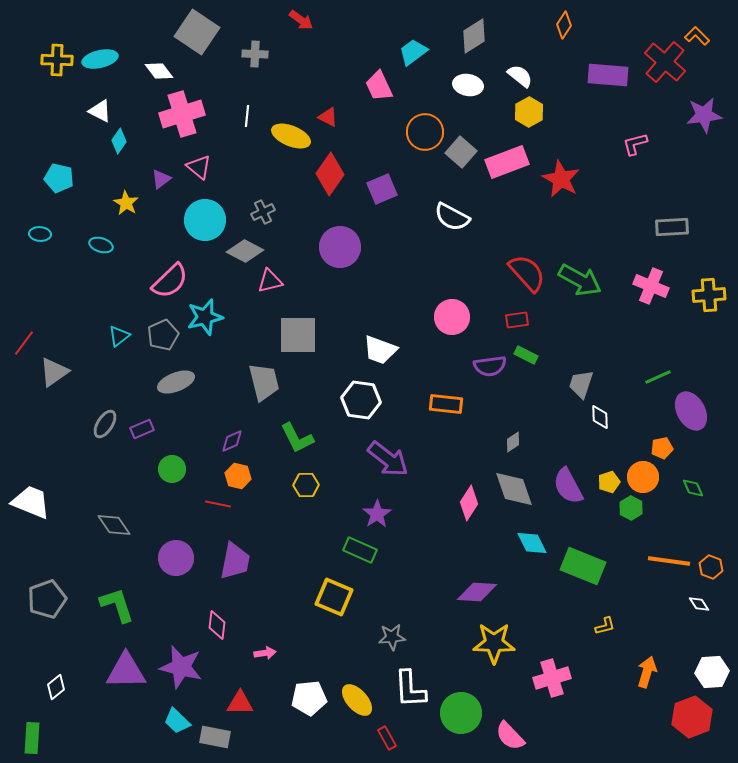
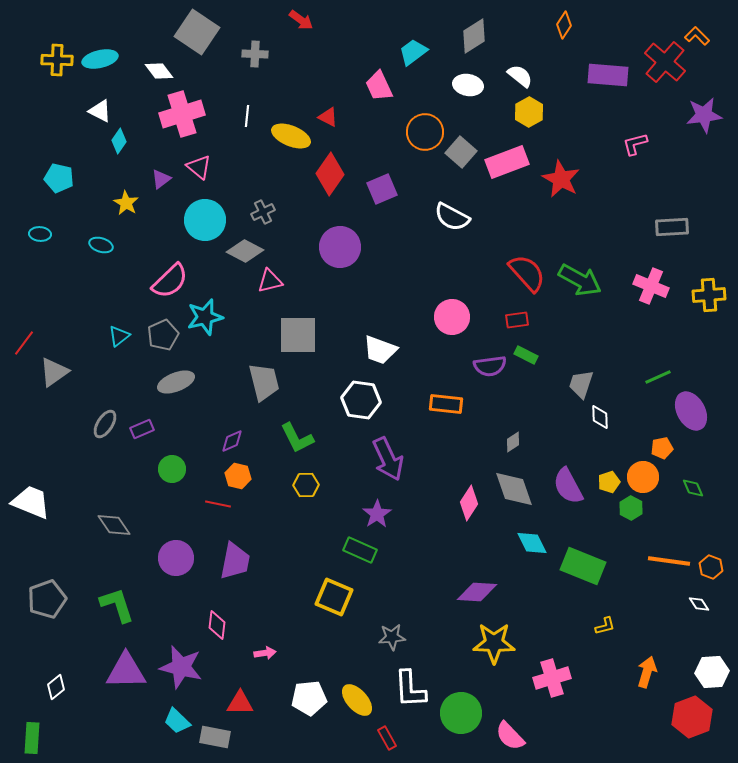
purple arrow at (388, 459): rotated 27 degrees clockwise
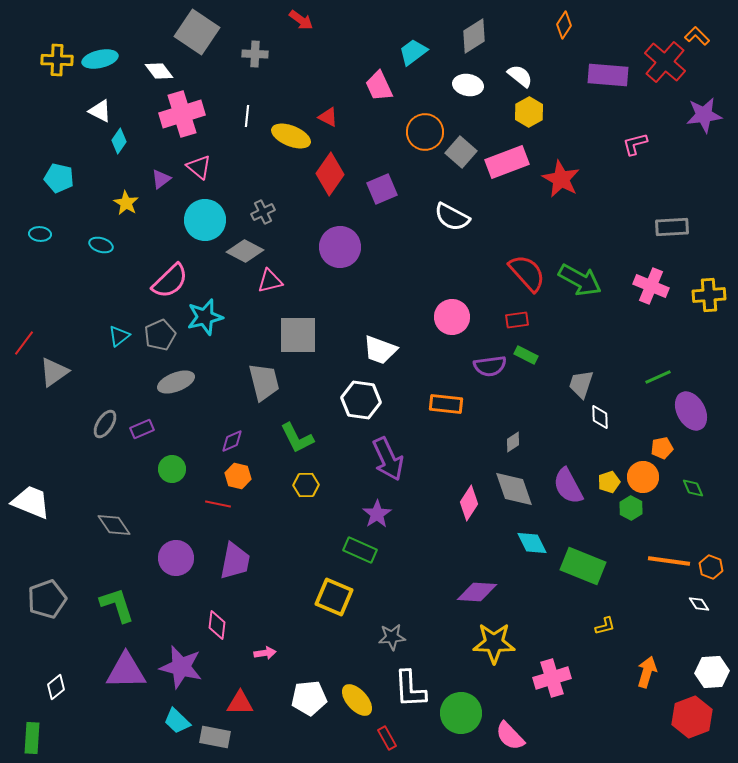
gray pentagon at (163, 335): moved 3 px left
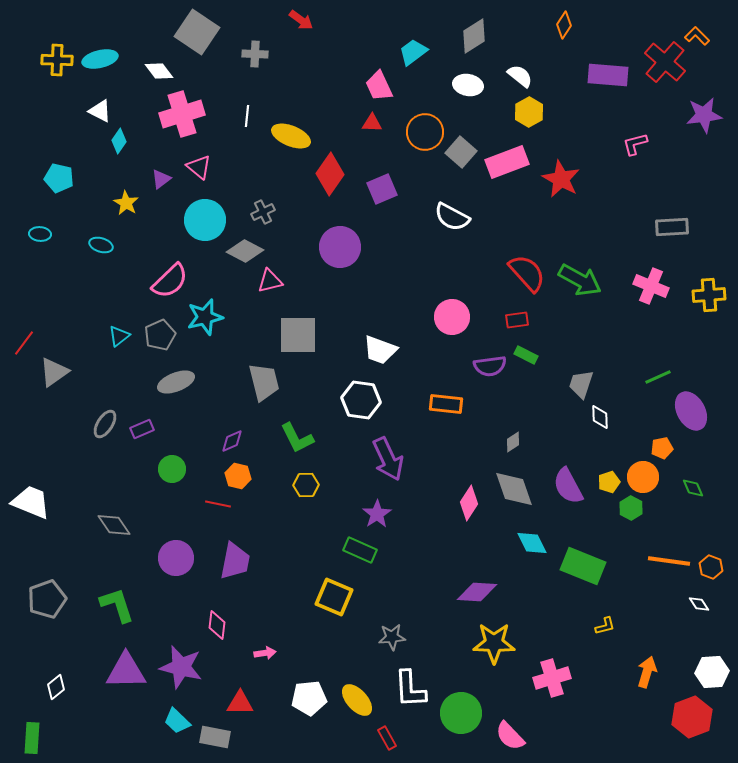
red triangle at (328, 117): moved 44 px right, 6 px down; rotated 25 degrees counterclockwise
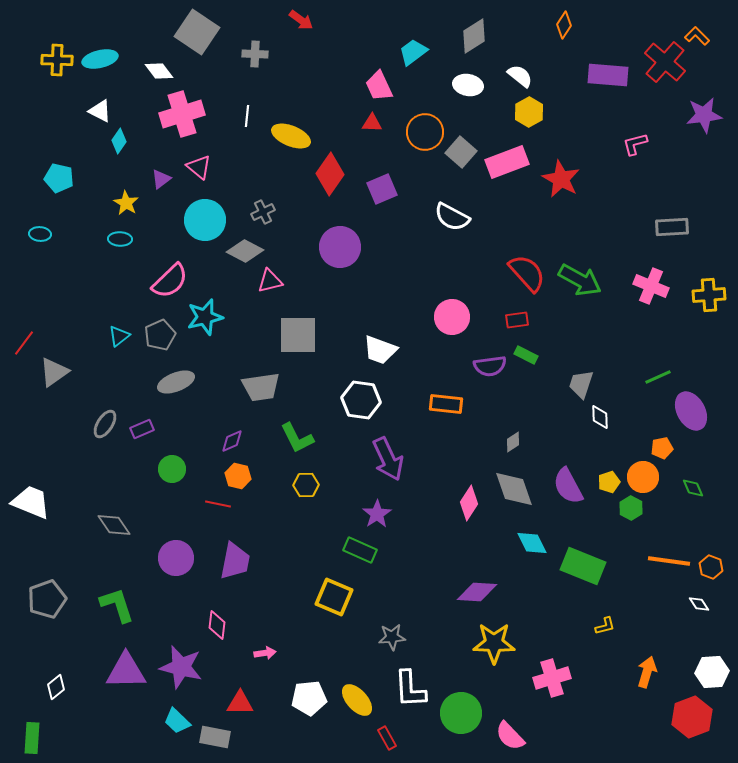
cyan ellipse at (101, 245): moved 19 px right, 6 px up; rotated 15 degrees counterclockwise
gray trapezoid at (264, 382): moved 3 px left, 5 px down; rotated 96 degrees clockwise
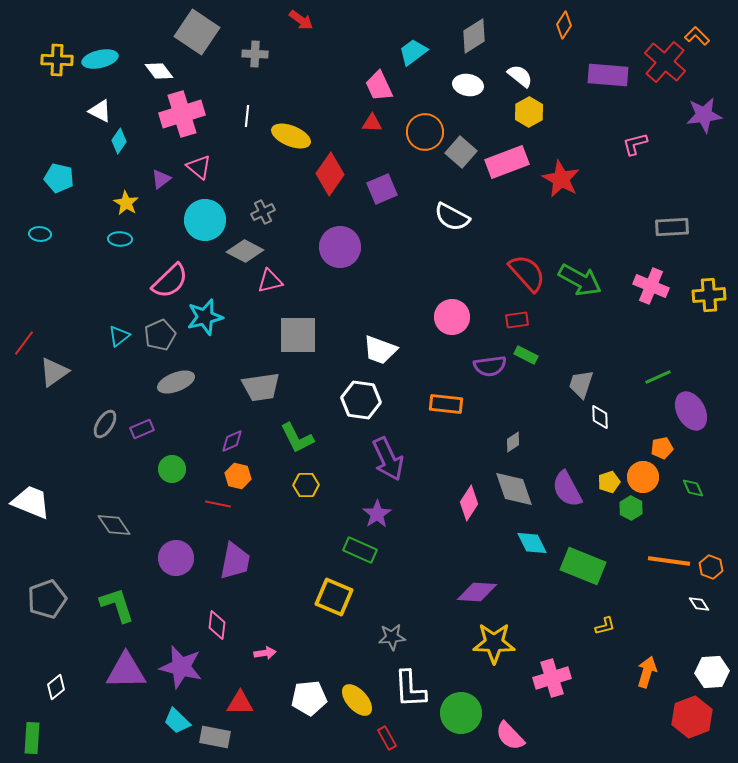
purple semicircle at (568, 486): moved 1 px left, 3 px down
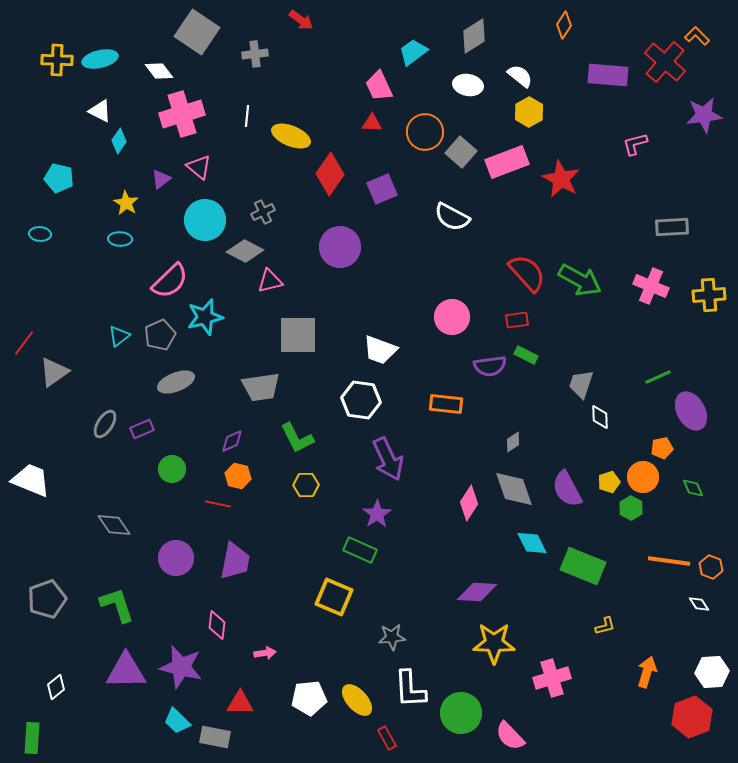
gray cross at (255, 54): rotated 10 degrees counterclockwise
white trapezoid at (31, 502): moved 22 px up
